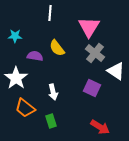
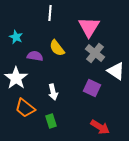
cyan star: moved 1 px right, 1 px down; rotated 24 degrees clockwise
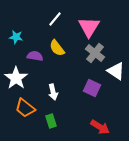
white line: moved 5 px right, 6 px down; rotated 35 degrees clockwise
cyan star: rotated 16 degrees counterclockwise
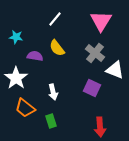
pink triangle: moved 12 px right, 6 px up
white triangle: moved 1 px left, 1 px up; rotated 12 degrees counterclockwise
red arrow: rotated 54 degrees clockwise
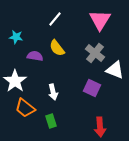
pink triangle: moved 1 px left, 1 px up
white star: moved 1 px left, 3 px down
